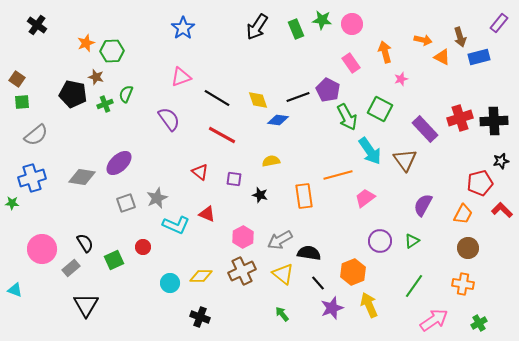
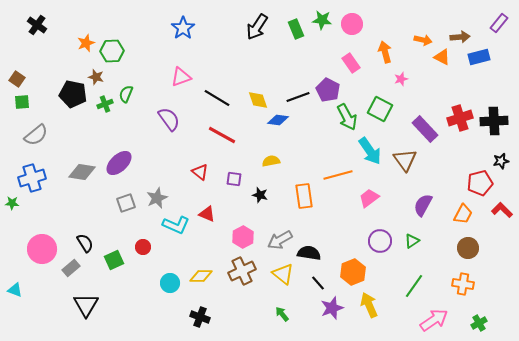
brown arrow at (460, 37): rotated 78 degrees counterclockwise
gray diamond at (82, 177): moved 5 px up
pink trapezoid at (365, 198): moved 4 px right
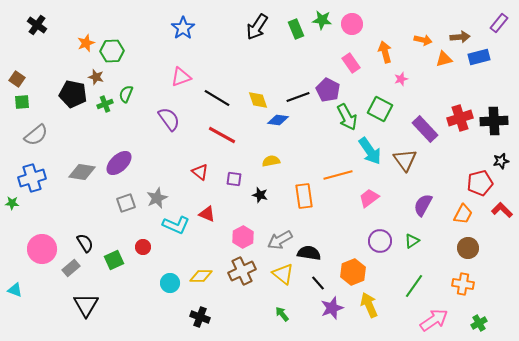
orange triangle at (442, 57): moved 2 px right, 2 px down; rotated 42 degrees counterclockwise
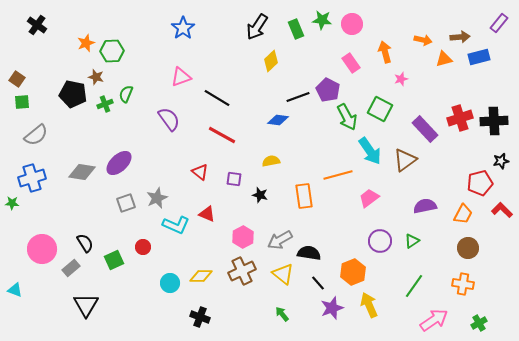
yellow diamond at (258, 100): moved 13 px right, 39 px up; rotated 65 degrees clockwise
brown triangle at (405, 160): rotated 30 degrees clockwise
purple semicircle at (423, 205): moved 2 px right, 1 px down; rotated 50 degrees clockwise
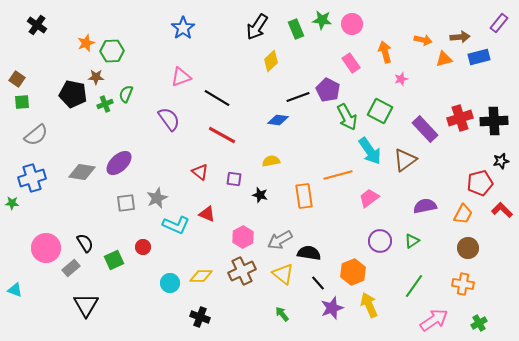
brown star at (96, 77): rotated 14 degrees counterclockwise
green square at (380, 109): moved 2 px down
gray square at (126, 203): rotated 12 degrees clockwise
pink circle at (42, 249): moved 4 px right, 1 px up
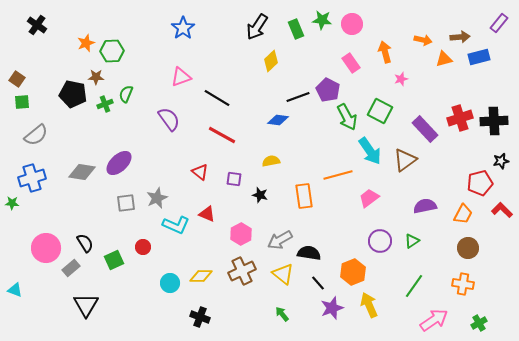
pink hexagon at (243, 237): moved 2 px left, 3 px up
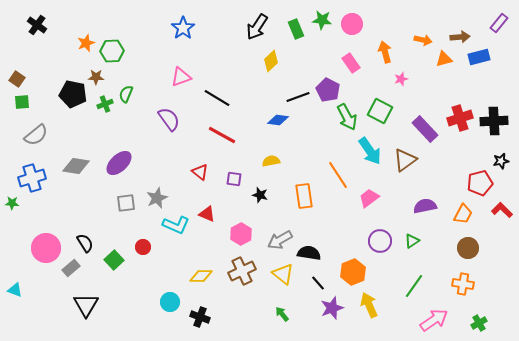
gray diamond at (82, 172): moved 6 px left, 6 px up
orange line at (338, 175): rotated 72 degrees clockwise
green square at (114, 260): rotated 18 degrees counterclockwise
cyan circle at (170, 283): moved 19 px down
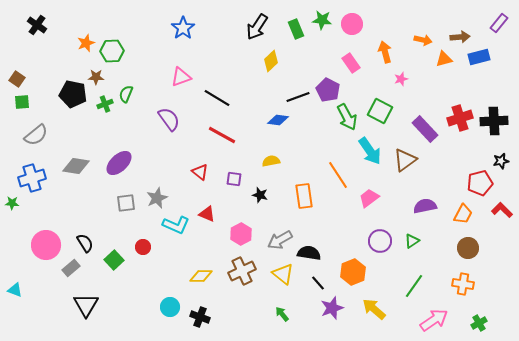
pink circle at (46, 248): moved 3 px up
cyan circle at (170, 302): moved 5 px down
yellow arrow at (369, 305): moved 5 px right, 4 px down; rotated 25 degrees counterclockwise
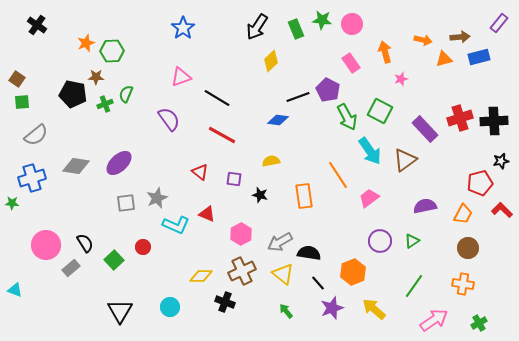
gray arrow at (280, 240): moved 2 px down
black triangle at (86, 305): moved 34 px right, 6 px down
green arrow at (282, 314): moved 4 px right, 3 px up
black cross at (200, 317): moved 25 px right, 15 px up
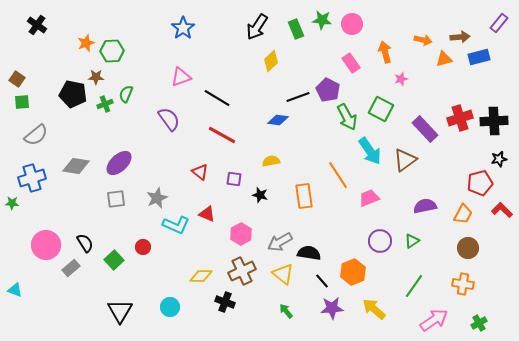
green square at (380, 111): moved 1 px right, 2 px up
black star at (501, 161): moved 2 px left, 2 px up
pink trapezoid at (369, 198): rotated 15 degrees clockwise
gray square at (126, 203): moved 10 px left, 4 px up
black line at (318, 283): moved 4 px right, 2 px up
purple star at (332, 308): rotated 15 degrees clockwise
